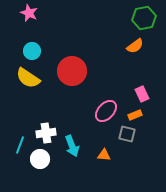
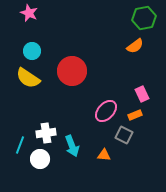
gray square: moved 3 px left, 1 px down; rotated 12 degrees clockwise
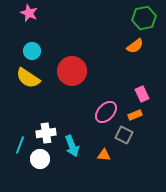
pink ellipse: moved 1 px down
